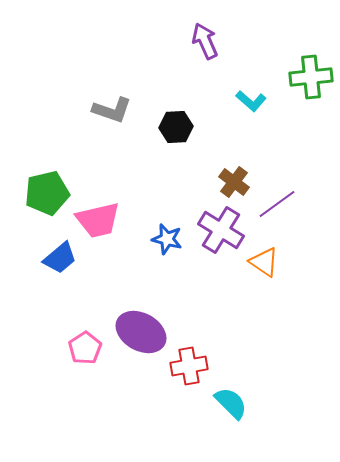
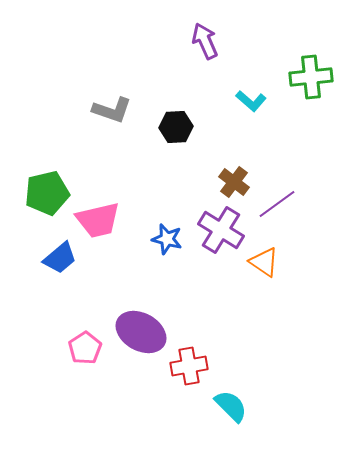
cyan semicircle: moved 3 px down
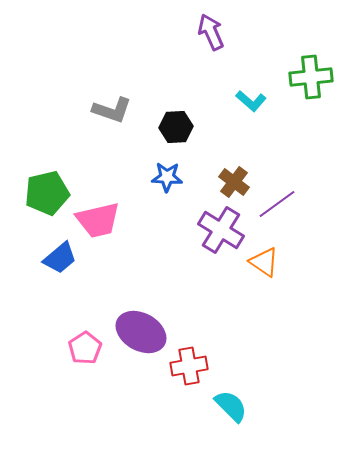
purple arrow: moved 6 px right, 9 px up
blue star: moved 62 px up; rotated 12 degrees counterclockwise
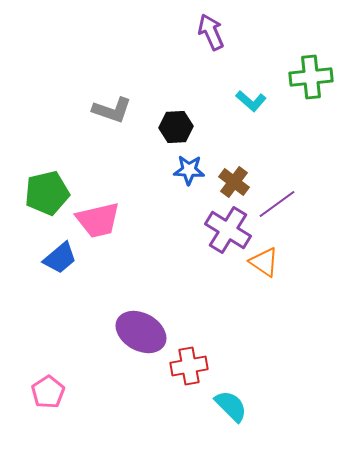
blue star: moved 22 px right, 7 px up
purple cross: moved 7 px right
pink pentagon: moved 37 px left, 44 px down
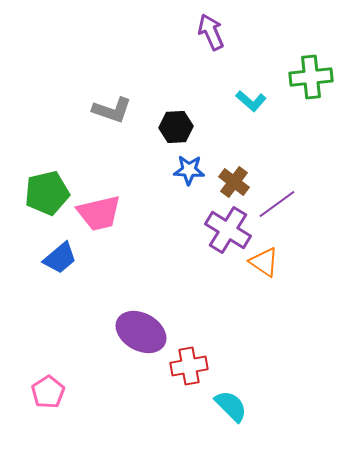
pink trapezoid: moved 1 px right, 7 px up
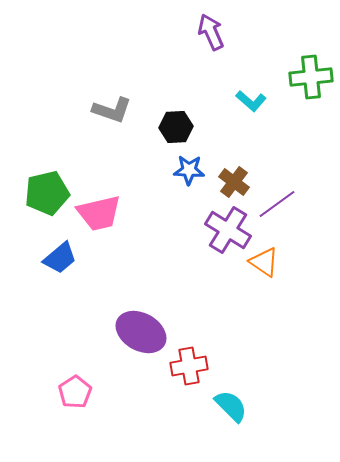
pink pentagon: moved 27 px right
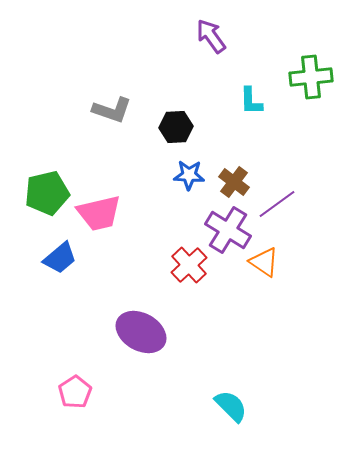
purple arrow: moved 4 px down; rotated 12 degrees counterclockwise
cyan L-shape: rotated 48 degrees clockwise
blue star: moved 5 px down
red cross: moved 101 px up; rotated 33 degrees counterclockwise
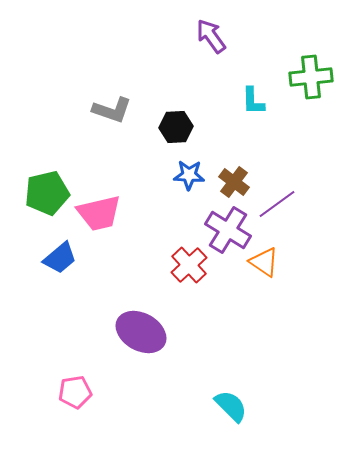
cyan L-shape: moved 2 px right
pink pentagon: rotated 24 degrees clockwise
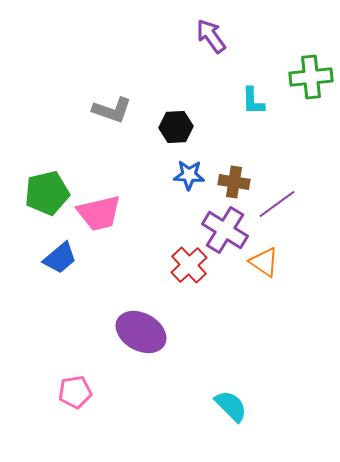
brown cross: rotated 28 degrees counterclockwise
purple cross: moved 3 px left
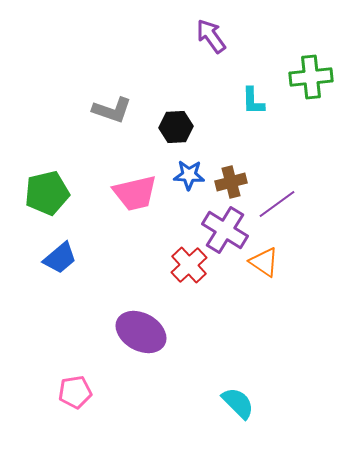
brown cross: moved 3 px left; rotated 24 degrees counterclockwise
pink trapezoid: moved 36 px right, 20 px up
cyan semicircle: moved 7 px right, 3 px up
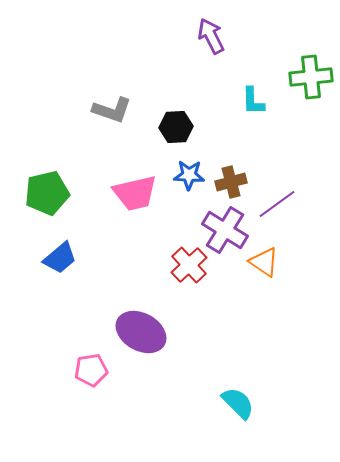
purple arrow: rotated 9 degrees clockwise
pink pentagon: moved 16 px right, 22 px up
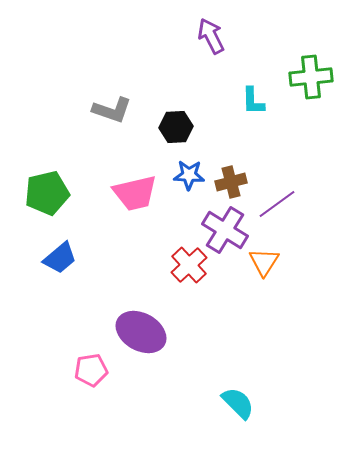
orange triangle: rotated 28 degrees clockwise
